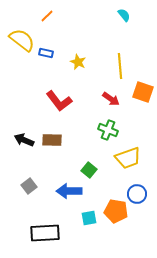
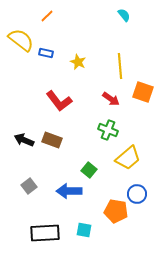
yellow semicircle: moved 1 px left
brown rectangle: rotated 18 degrees clockwise
yellow trapezoid: rotated 20 degrees counterclockwise
cyan square: moved 5 px left, 12 px down; rotated 21 degrees clockwise
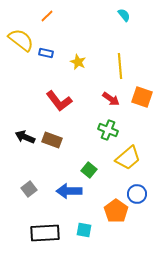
orange square: moved 1 px left, 5 px down
black arrow: moved 1 px right, 3 px up
gray square: moved 3 px down
orange pentagon: rotated 25 degrees clockwise
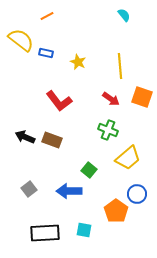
orange line: rotated 16 degrees clockwise
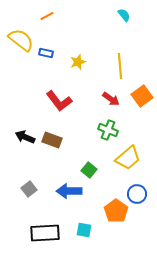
yellow star: rotated 28 degrees clockwise
orange square: moved 1 px up; rotated 35 degrees clockwise
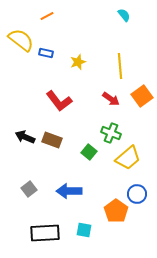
green cross: moved 3 px right, 3 px down
green square: moved 18 px up
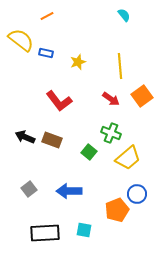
orange pentagon: moved 1 px right, 1 px up; rotated 15 degrees clockwise
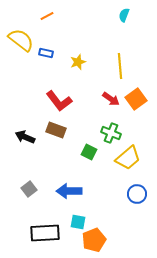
cyan semicircle: rotated 120 degrees counterclockwise
orange square: moved 6 px left, 3 px down
brown rectangle: moved 4 px right, 10 px up
green square: rotated 14 degrees counterclockwise
orange pentagon: moved 23 px left, 30 px down
cyan square: moved 6 px left, 8 px up
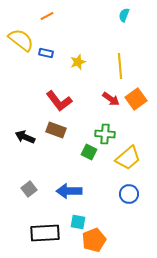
green cross: moved 6 px left, 1 px down; rotated 18 degrees counterclockwise
blue circle: moved 8 px left
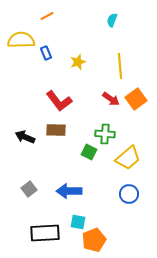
cyan semicircle: moved 12 px left, 5 px down
yellow semicircle: rotated 40 degrees counterclockwise
blue rectangle: rotated 56 degrees clockwise
brown rectangle: rotated 18 degrees counterclockwise
